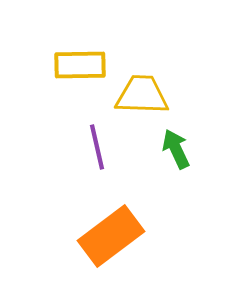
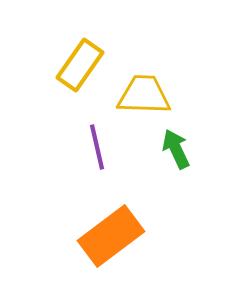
yellow rectangle: rotated 54 degrees counterclockwise
yellow trapezoid: moved 2 px right
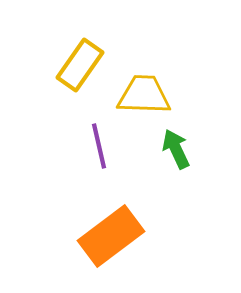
purple line: moved 2 px right, 1 px up
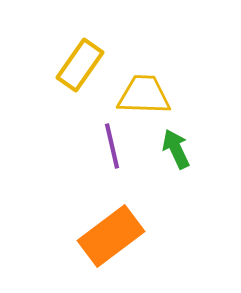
purple line: moved 13 px right
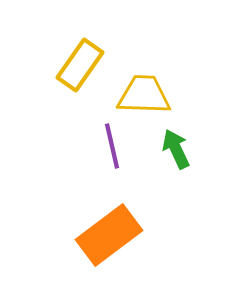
orange rectangle: moved 2 px left, 1 px up
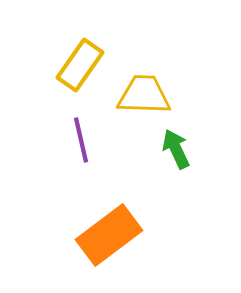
purple line: moved 31 px left, 6 px up
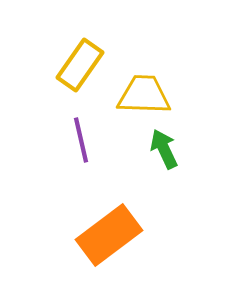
green arrow: moved 12 px left
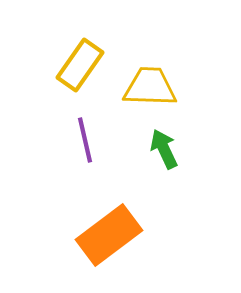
yellow trapezoid: moved 6 px right, 8 px up
purple line: moved 4 px right
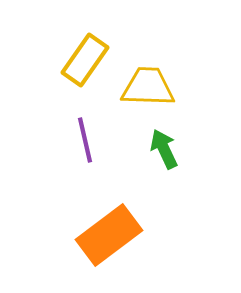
yellow rectangle: moved 5 px right, 5 px up
yellow trapezoid: moved 2 px left
